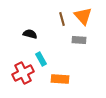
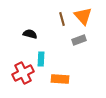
gray rectangle: rotated 24 degrees counterclockwise
cyan rectangle: rotated 32 degrees clockwise
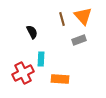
black semicircle: moved 2 px right, 2 px up; rotated 48 degrees clockwise
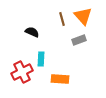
black semicircle: rotated 40 degrees counterclockwise
red cross: moved 1 px left, 1 px up
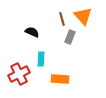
gray rectangle: moved 9 px left, 3 px up; rotated 48 degrees counterclockwise
red cross: moved 3 px left, 2 px down
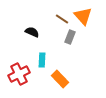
brown line: rotated 40 degrees counterclockwise
cyan rectangle: moved 1 px right, 1 px down
orange rectangle: rotated 42 degrees clockwise
